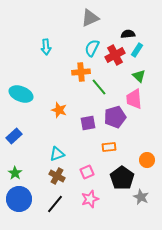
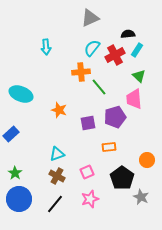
cyan semicircle: rotated 12 degrees clockwise
blue rectangle: moved 3 px left, 2 px up
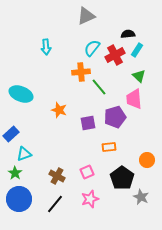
gray triangle: moved 4 px left, 2 px up
cyan triangle: moved 33 px left
